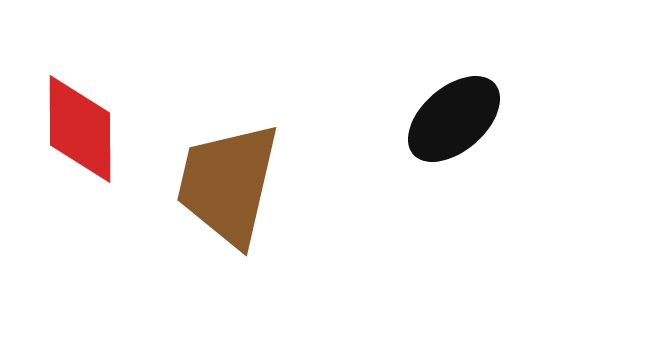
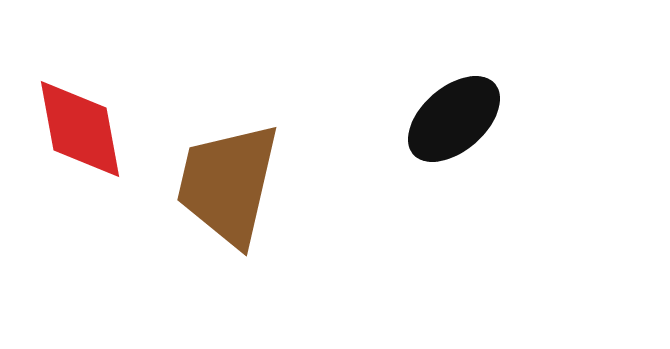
red diamond: rotated 10 degrees counterclockwise
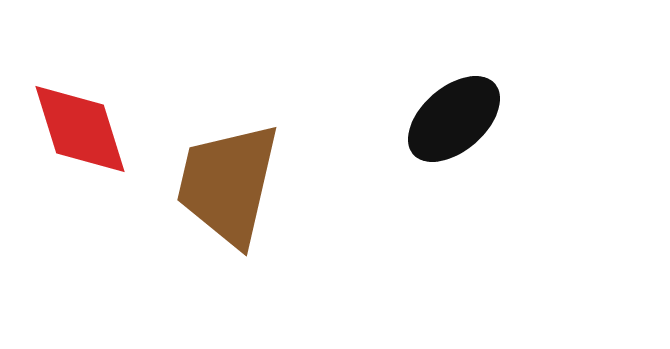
red diamond: rotated 7 degrees counterclockwise
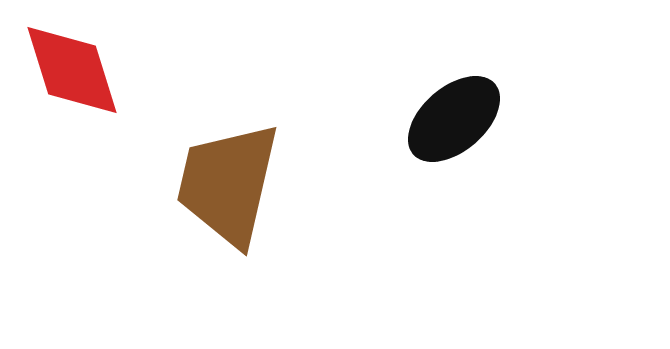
red diamond: moved 8 px left, 59 px up
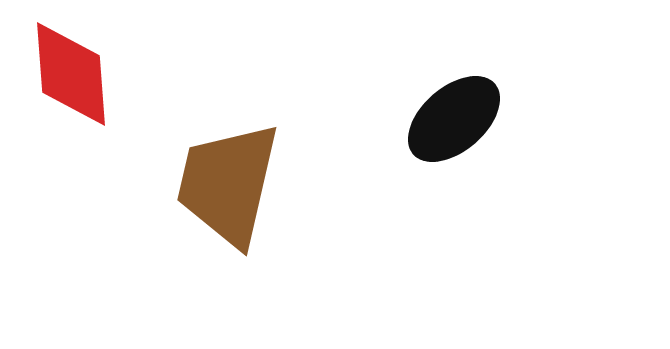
red diamond: moved 1 px left, 4 px down; rotated 13 degrees clockwise
